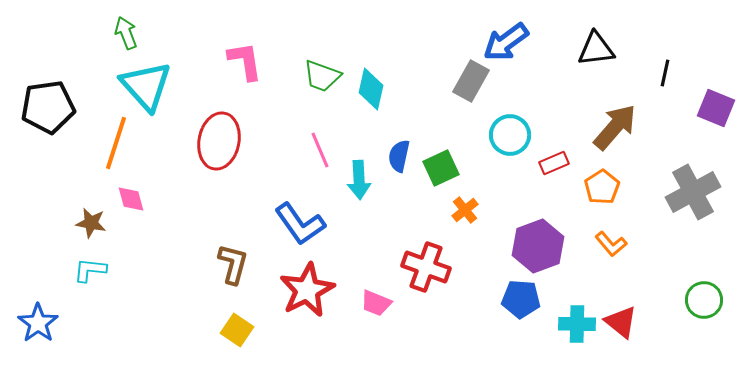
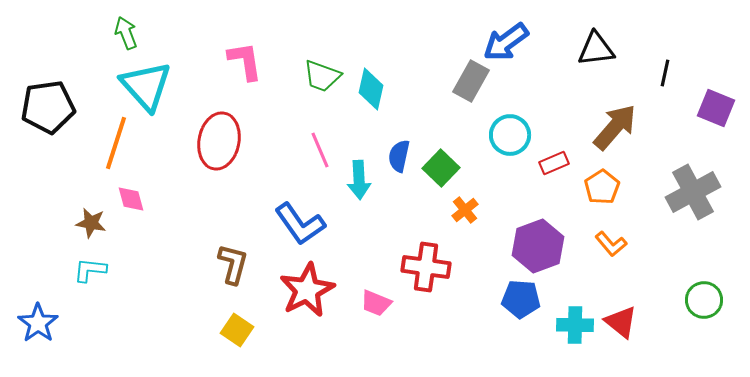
green square: rotated 21 degrees counterclockwise
red cross: rotated 12 degrees counterclockwise
cyan cross: moved 2 px left, 1 px down
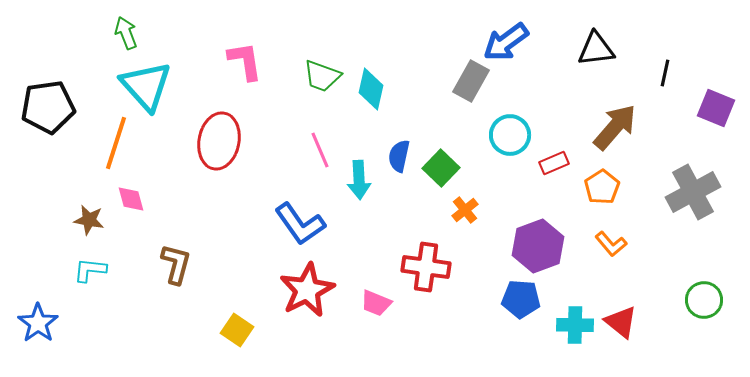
brown star: moved 2 px left, 3 px up
brown L-shape: moved 57 px left
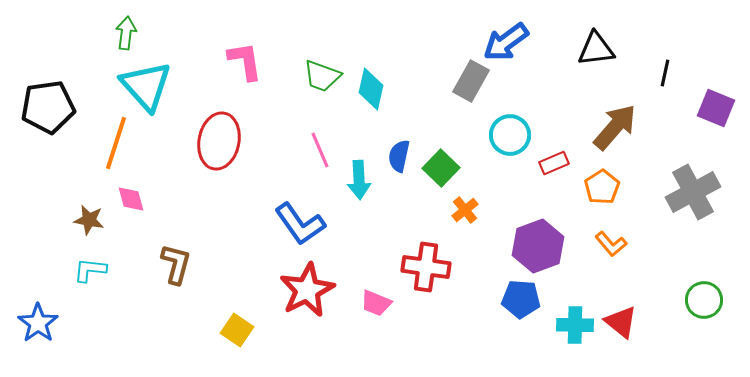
green arrow: rotated 28 degrees clockwise
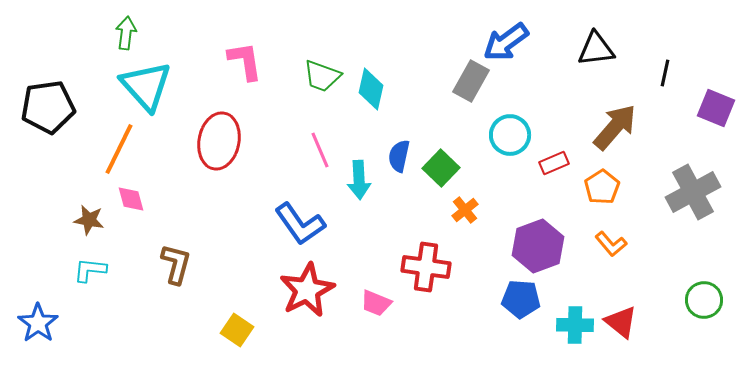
orange line: moved 3 px right, 6 px down; rotated 8 degrees clockwise
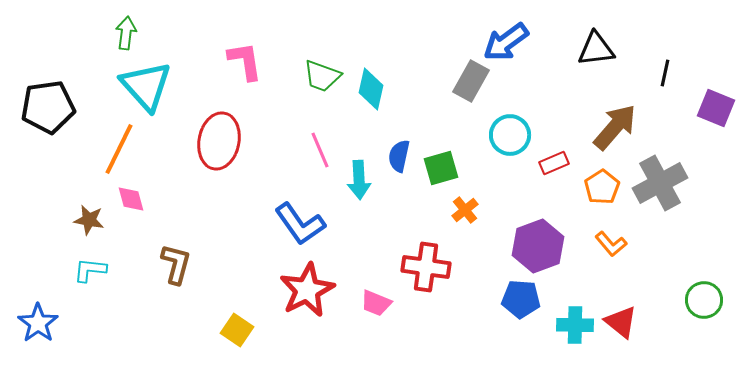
green square: rotated 30 degrees clockwise
gray cross: moved 33 px left, 9 px up
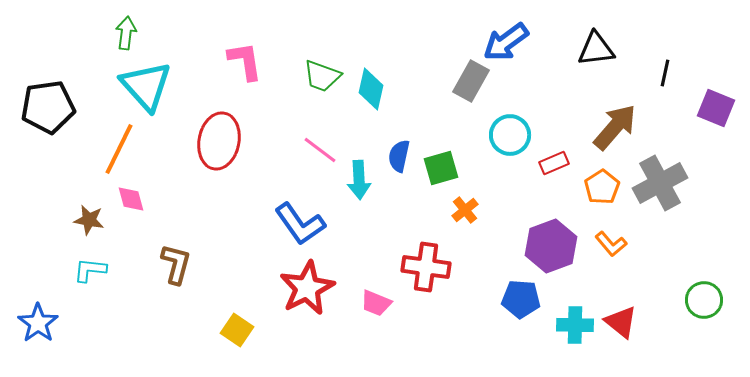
pink line: rotated 30 degrees counterclockwise
purple hexagon: moved 13 px right
red star: moved 2 px up
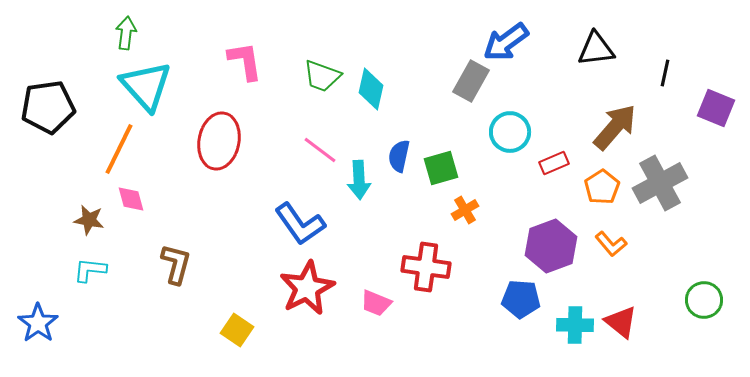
cyan circle: moved 3 px up
orange cross: rotated 8 degrees clockwise
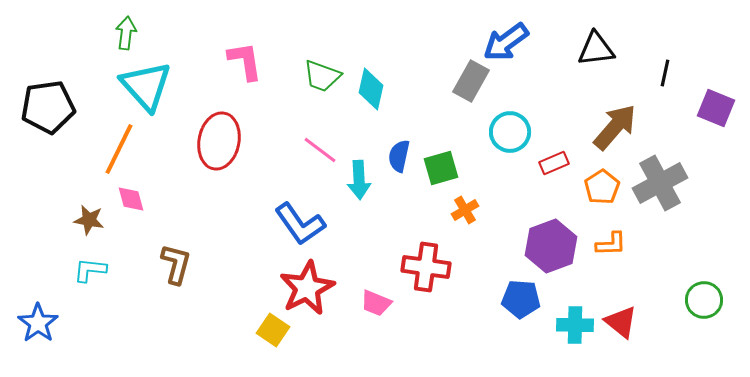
orange L-shape: rotated 52 degrees counterclockwise
yellow square: moved 36 px right
